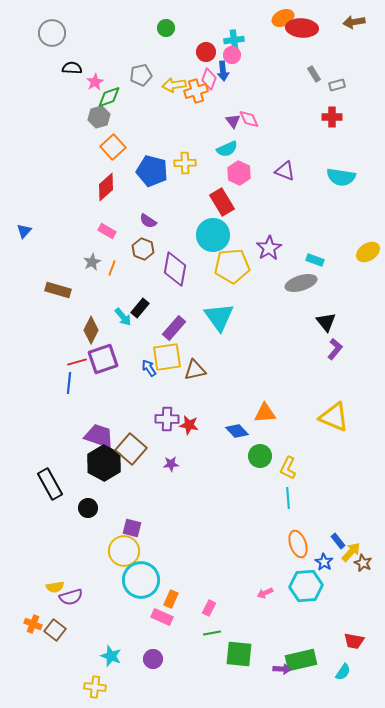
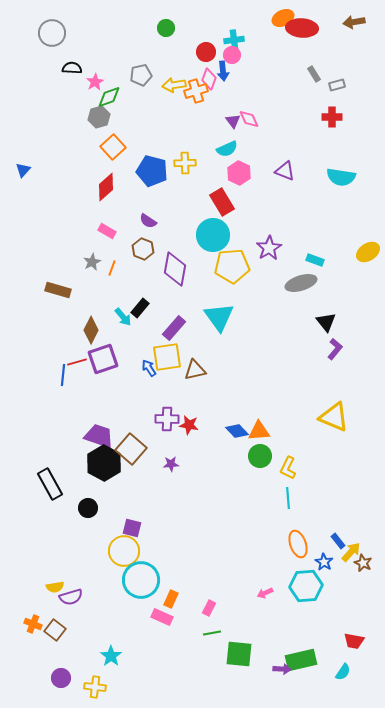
blue triangle at (24, 231): moved 1 px left, 61 px up
blue line at (69, 383): moved 6 px left, 8 px up
orange triangle at (265, 413): moved 6 px left, 18 px down
cyan star at (111, 656): rotated 15 degrees clockwise
purple circle at (153, 659): moved 92 px left, 19 px down
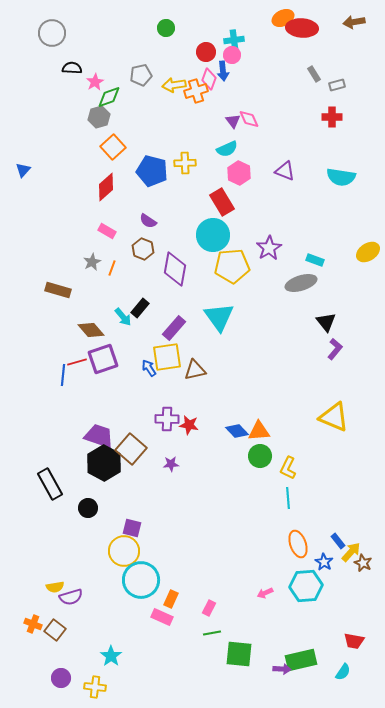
brown diamond at (91, 330): rotated 68 degrees counterclockwise
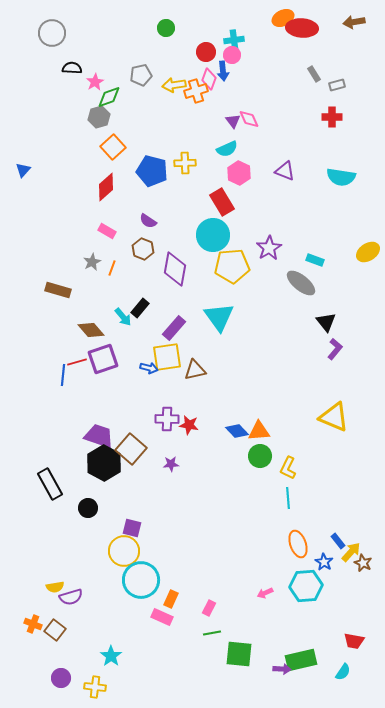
gray ellipse at (301, 283): rotated 56 degrees clockwise
blue arrow at (149, 368): rotated 138 degrees clockwise
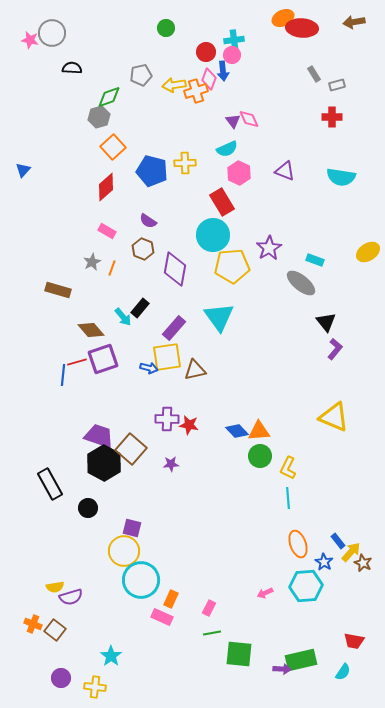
pink star at (95, 82): moved 65 px left, 42 px up; rotated 30 degrees counterclockwise
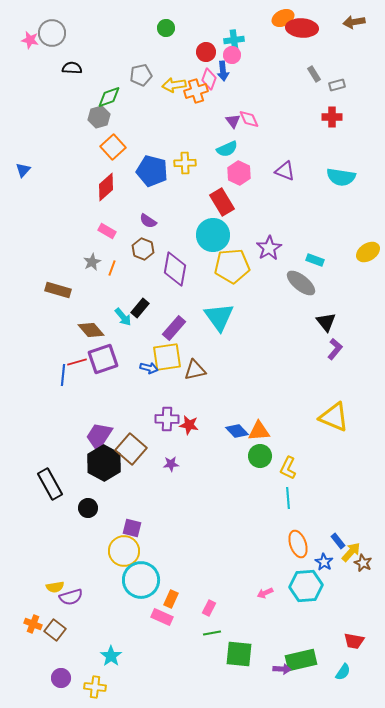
purple trapezoid at (99, 436): rotated 76 degrees counterclockwise
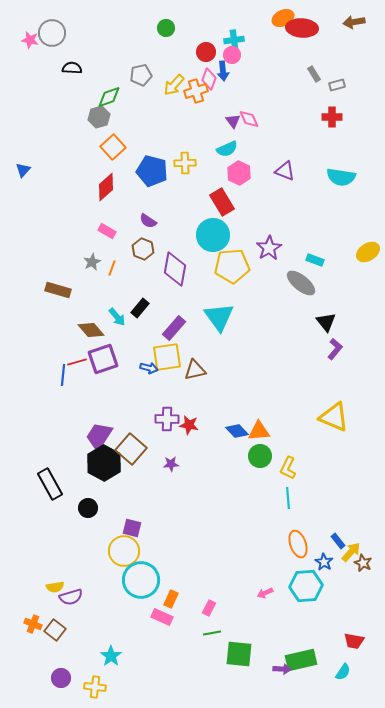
yellow arrow at (174, 85): rotated 40 degrees counterclockwise
cyan arrow at (123, 317): moved 6 px left
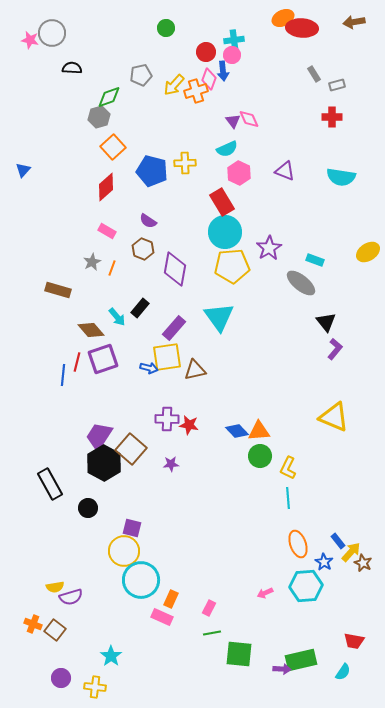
cyan circle at (213, 235): moved 12 px right, 3 px up
red line at (77, 362): rotated 60 degrees counterclockwise
